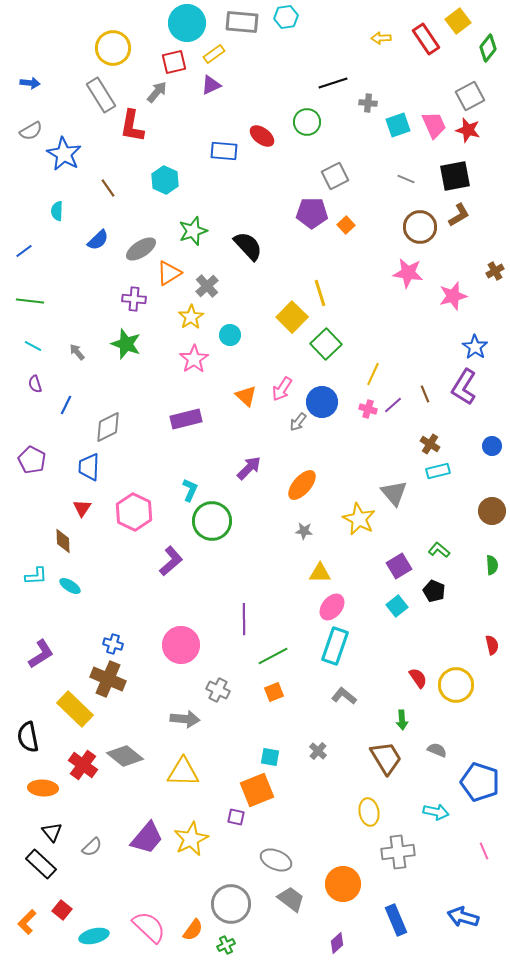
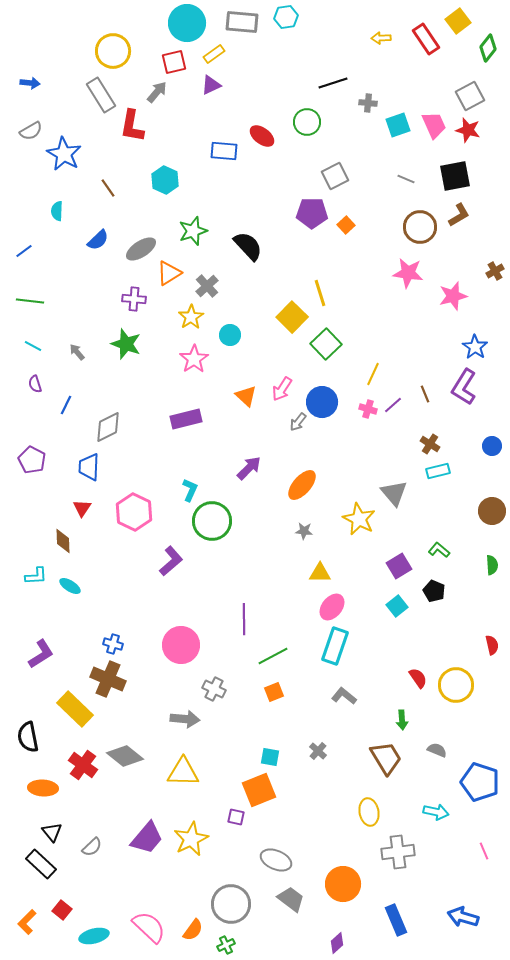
yellow circle at (113, 48): moved 3 px down
gray cross at (218, 690): moved 4 px left, 1 px up
orange square at (257, 790): moved 2 px right
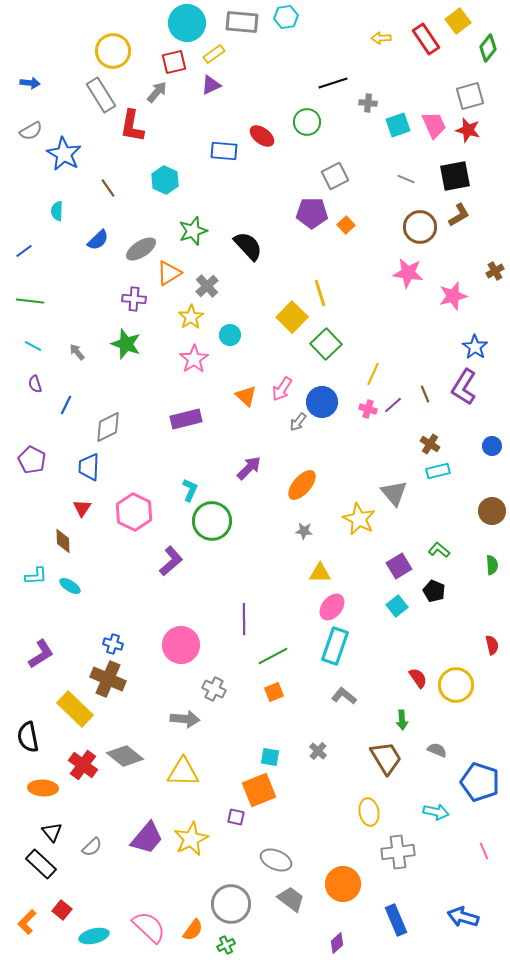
gray square at (470, 96): rotated 12 degrees clockwise
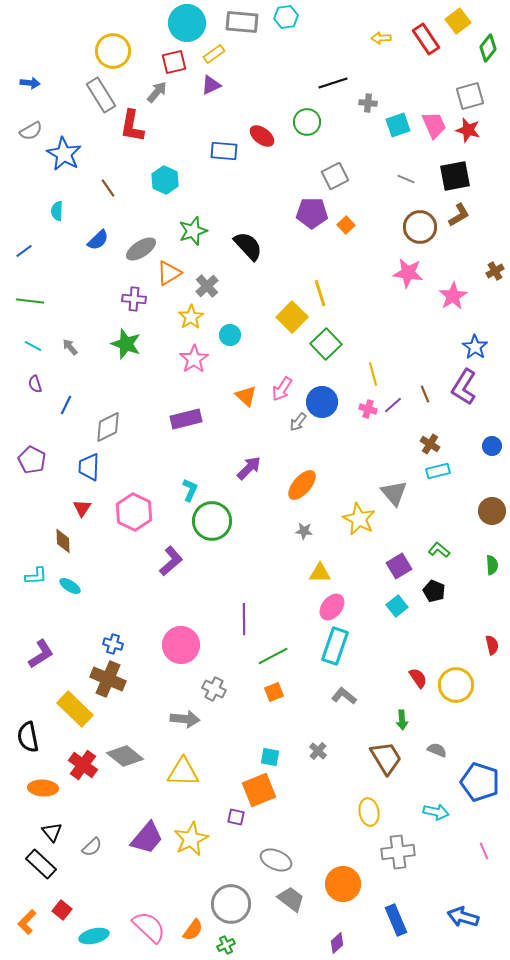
pink star at (453, 296): rotated 16 degrees counterclockwise
gray arrow at (77, 352): moved 7 px left, 5 px up
yellow line at (373, 374): rotated 40 degrees counterclockwise
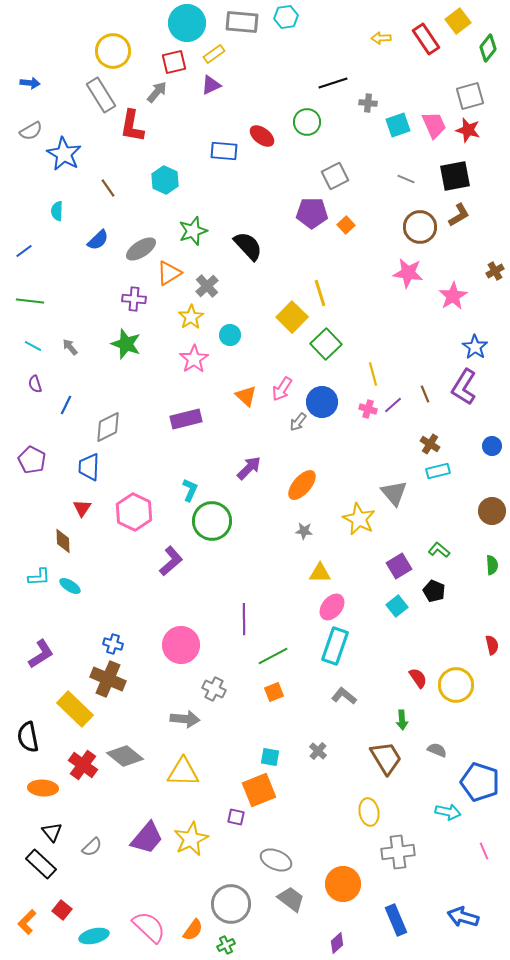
cyan L-shape at (36, 576): moved 3 px right, 1 px down
cyan arrow at (436, 812): moved 12 px right
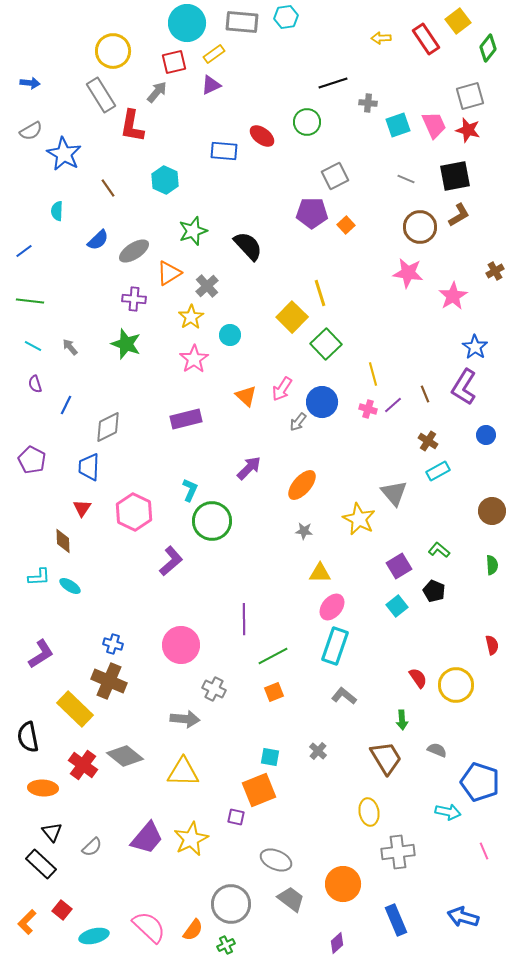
gray ellipse at (141, 249): moved 7 px left, 2 px down
brown cross at (430, 444): moved 2 px left, 3 px up
blue circle at (492, 446): moved 6 px left, 11 px up
cyan rectangle at (438, 471): rotated 15 degrees counterclockwise
brown cross at (108, 679): moved 1 px right, 2 px down
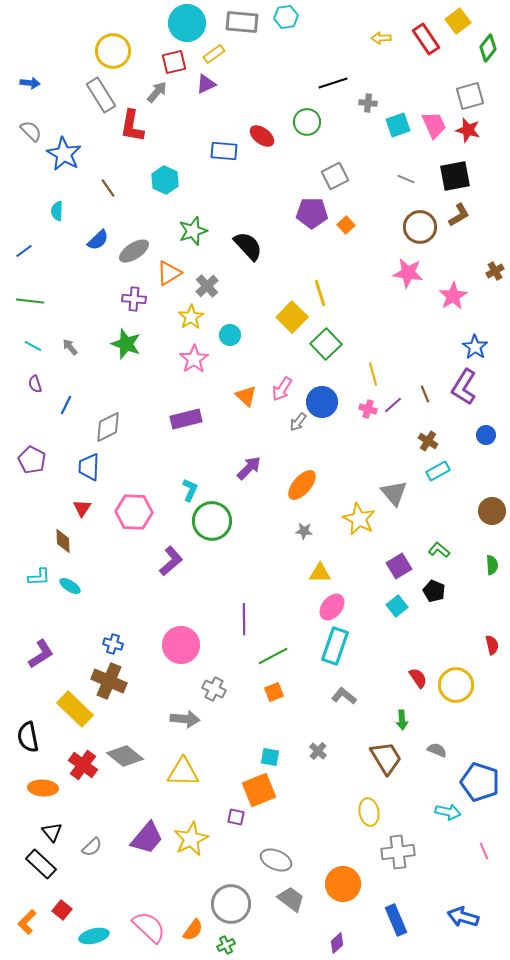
purple triangle at (211, 85): moved 5 px left, 1 px up
gray semicircle at (31, 131): rotated 105 degrees counterclockwise
pink hexagon at (134, 512): rotated 24 degrees counterclockwise
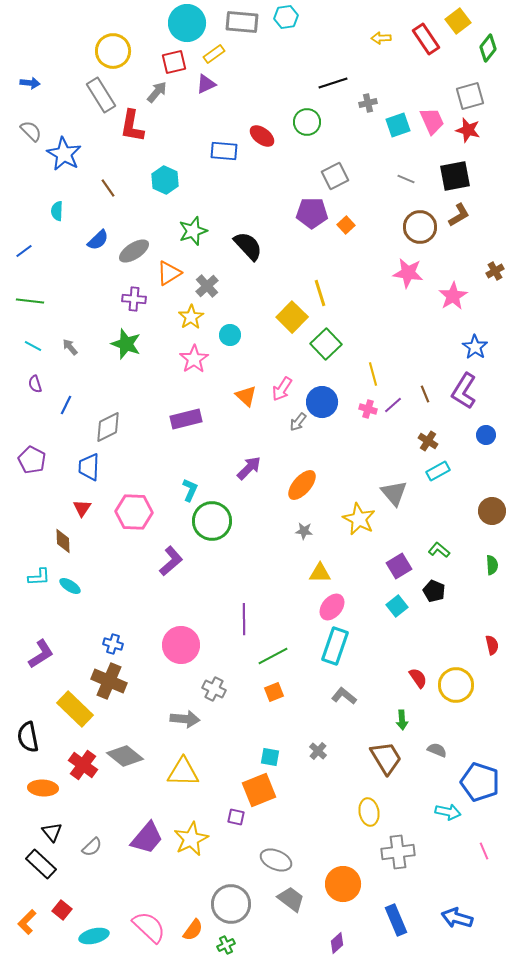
gray cross at (368, 103): rotated 18 degrees counterclockwise
pink trapezoid at (434, 125): moved 2 px left, 4 px up
purple L-shape at (464, 387): moved 4 px down
blue arrow at (463, 917): moved 6 px left, 1 px down
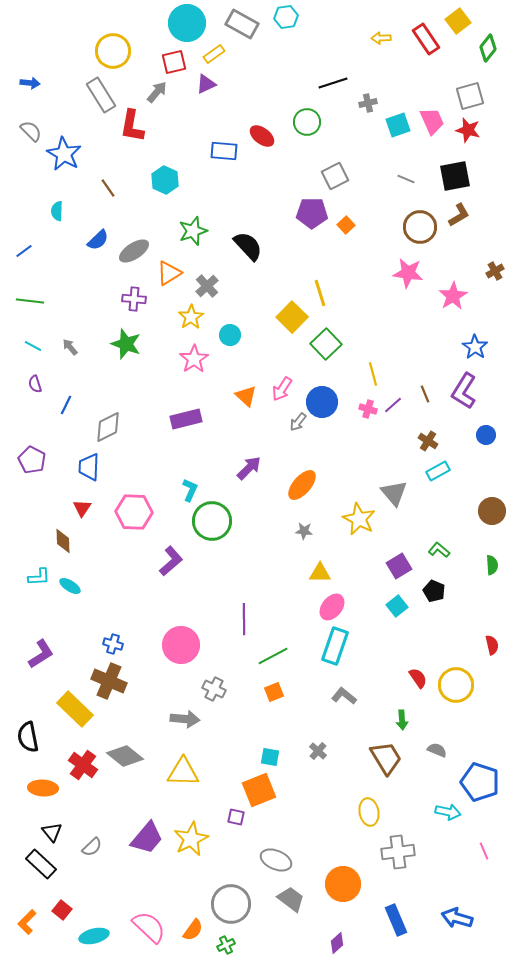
gray rectangle at (242, 22): moved 2 px down; rotated 24 degrees clockwise
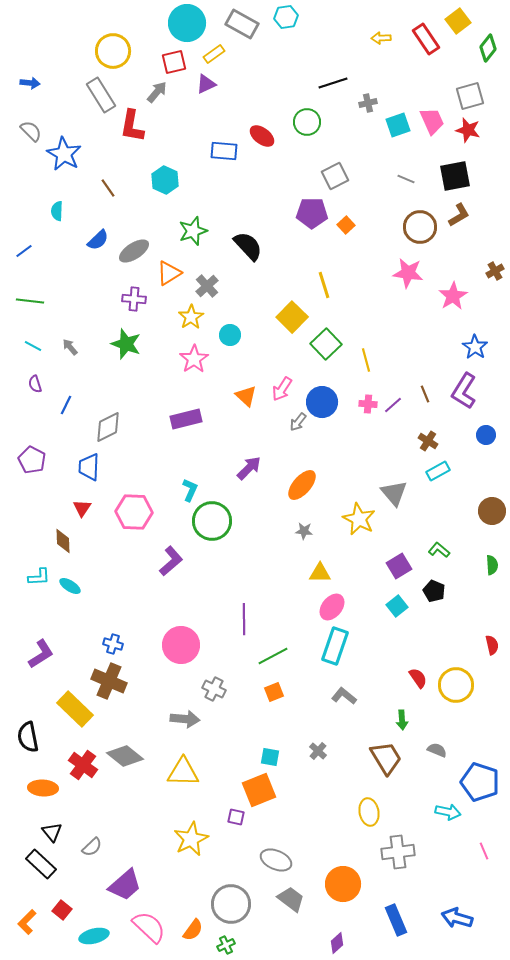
yellow line at (320, 293): moved 4 px right, 8 px up
yellow line at (373, 374): moved 7 px left, 14 px up
pink cross at (368, 409): moved 5 px up; rotated 12 degrees counterclockwise
purple trapezoid at (147, 838): moved 22 px left, 47 px down; rotated 9 degrees clockwise
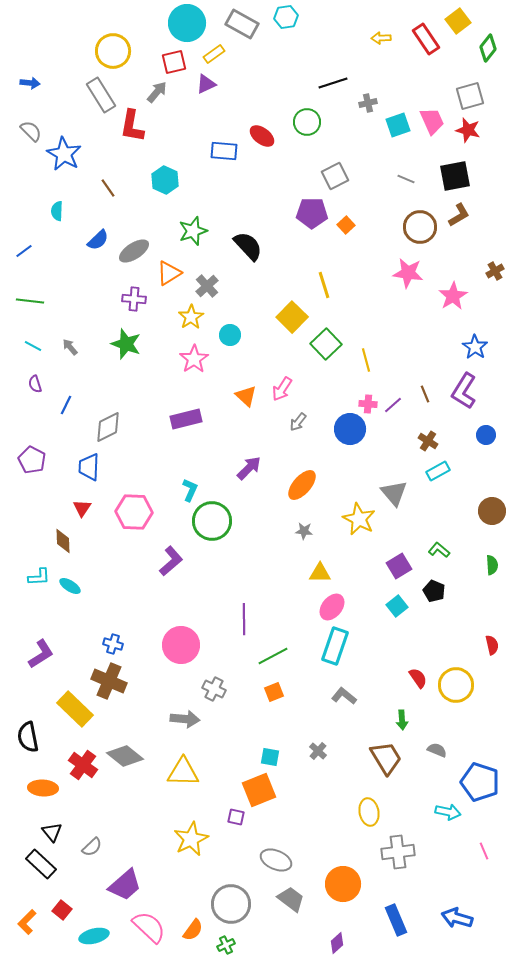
blue circle at (322, 402): moved 28 px right, 27 px down
